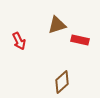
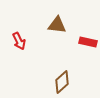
brown triangle: rotated 24 degrees clockwise
red rectangle: moved 8 px right, 2 px down
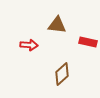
red arrow: moved 10 px right, 4 px down; rotated 60 degrees counterclockwise
brown diamond: moved 8 px up
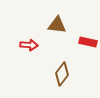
brown diamond: rotated 10 degrees counterclockwise
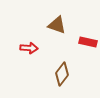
brown triangle: rotated 12 degrees clockwise
red arrow: moved 3 px down
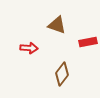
red rectangle: rotated 24 degrees counterclockwise
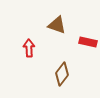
red rectangle: rotated 24 degrees clockwise
red arrow: rotated 96 degrees counterclockwise
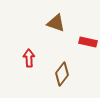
brown triangle: moved 1 px left, 2 px up
red arrow: moved 10 px down
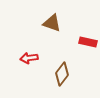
brown triangle: moved 4 px left
red arrow: rotated 96 degrees counterclockwise
